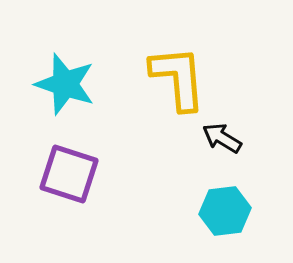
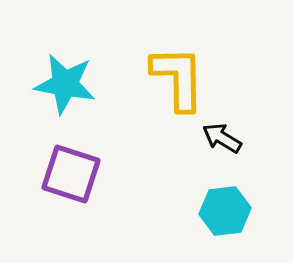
yellow L-shape: rotated 4 degrees clockwise
cyan star: rotated 8 degrees counterclockwise
purple square: moved 2 px right
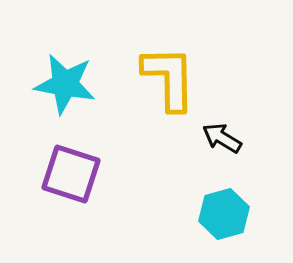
yellow L-shape: moved 9 px left
cyan hexagon: moved 1 px left, 3 px down; rotated 9 degrees counterclockwise
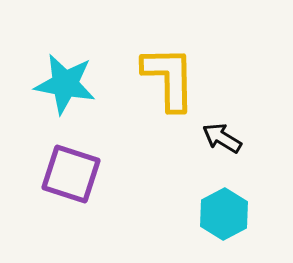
cyan hexagon: rotated 12 degrees counterclockwise
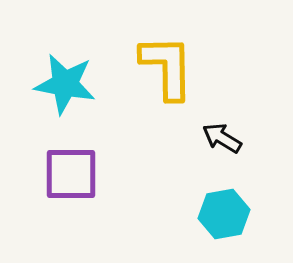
yellow L-shape: moved 2 px left, 11 px up
purple square: rotated 18 degrees counterclockwise
cyan hexagon: rotated 18 degrees clockwise
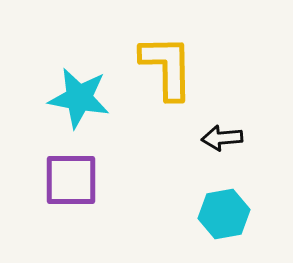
cyan star: moved 14 px right, 14 px down
black arrow: rotated 36 degrees counterclockwise
purple square: moved 6 px down
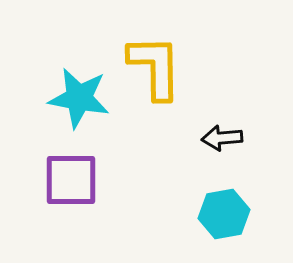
yellow L-shape: moved 12 px left
